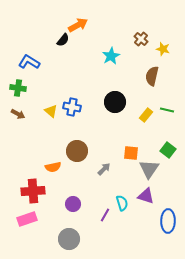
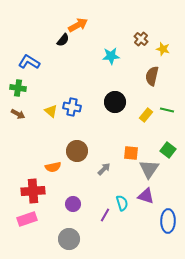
cyan star: rotated 24 degrees clockwise
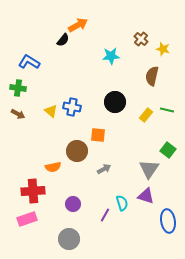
orange square: moved 33 px left, 18 px up
gray arrow: rotated 16 degrees clockwise
blue ellipse: rotated 10 degrees counterclockwise
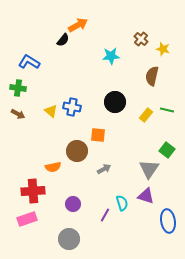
green square: moved 1 px left
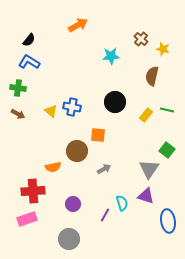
black semicircle: moved 34 px left
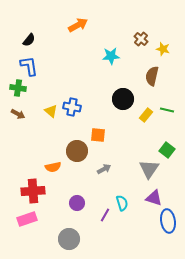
blue L-shape: moved 4 px down; rotated 50 degrees clockwise
black circle: moved 8 px right, 3 px up
purple triangle: moved 8 px right, 2 px down
purple circle: moved 4 px right, 1 px up
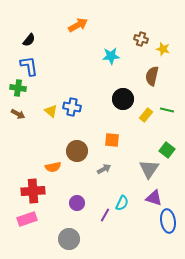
brown cross: rotated 24 degrees counterclockwise
orange square: moved 14 px right, 5 px down
cyan semicircle: rotated 42 degrees clockwise
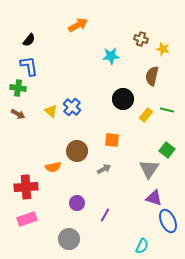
blue cross: rotated 30 degrees clockwise
red cross: moved 7 px left, 4 px up
cyan semicircle: moved 20 px right, 43 px down
blue ellipse: rotated 15 degrees counterclockwise
